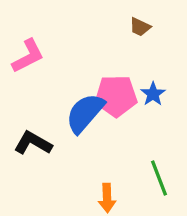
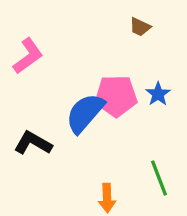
pink L-shape: rotated 9 degrees counterclockwise
blue star: moved 5 px right
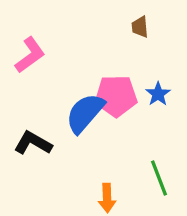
brown trapezoid: rotated 60 degrees clockwise
pink L-shape: moved 2 px right, 1 px up
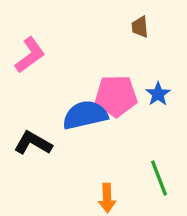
blue semicircle: moved 2 px down; rotated 36 degrees clockwise
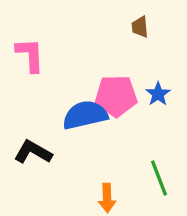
pink L-shape: rotated 57 degrees counterclockwise
black L-shape: moved 9 px down
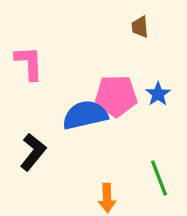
pink L-shape: moved 1 px left, 8 px down
black L-shape: rotated 99 degrees clockwise
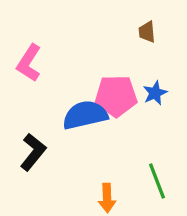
brown trapezoid: moved 7 px right, 5 px down
pink L-shape: rotated 144 degrees counterclockwise
blue star: moved 3 px left, 1 px up; rotated 10 degrees clockwise
green line: moved 2 px left, 3 px down
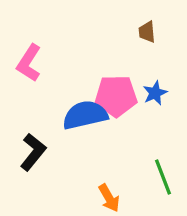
green line: moved 6 px right, 4 px up
orange arrow: moved 2 px right; rotated 28 degrees counterclockwise
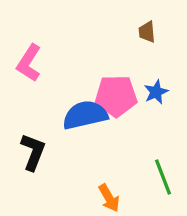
blue star: moved 1 px right, 1 px up
black L-shape: rotated 18 degrees counterclockwise
